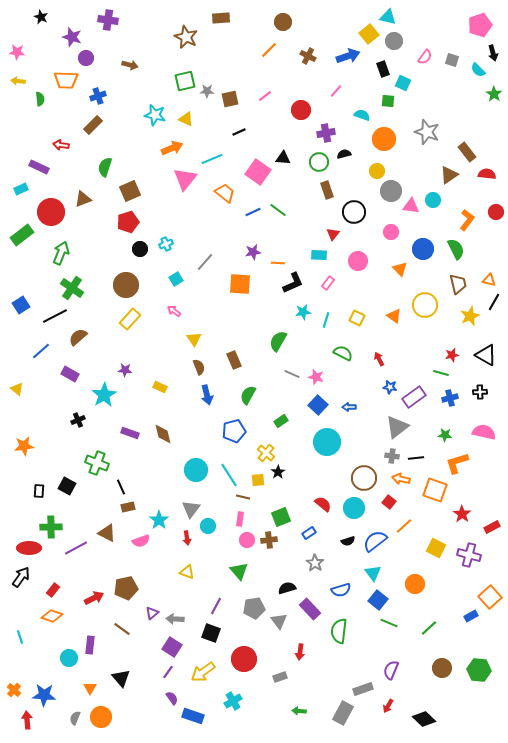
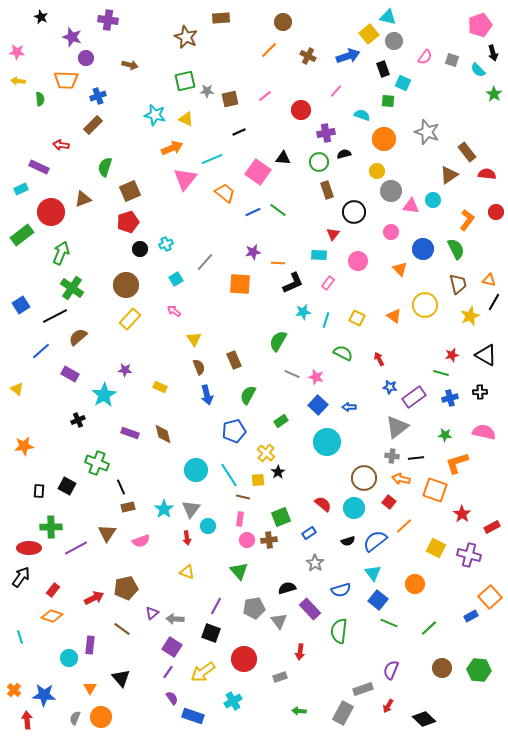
cyan star at (159, 520): moved 5 px right, 11 px up
brown triangle at (107, 533): rotated 36 degrees clockwise
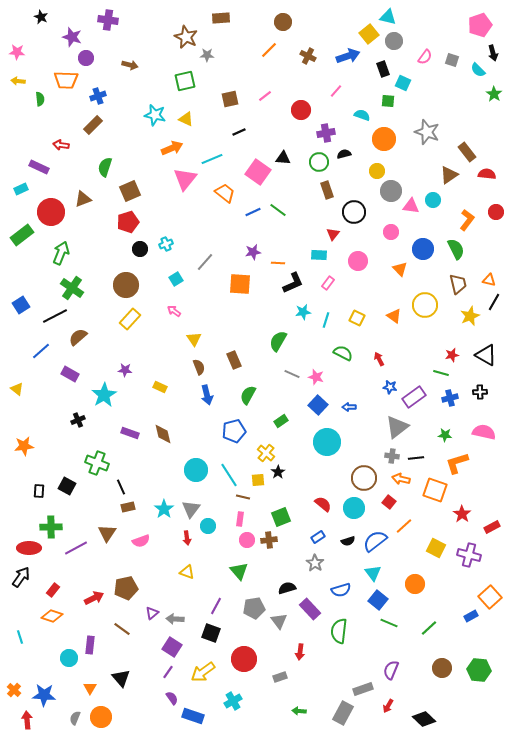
gray star at (207, 91): moved 36 px up
blue rectangle at (309, 533): moved 9 px right, 4 px down
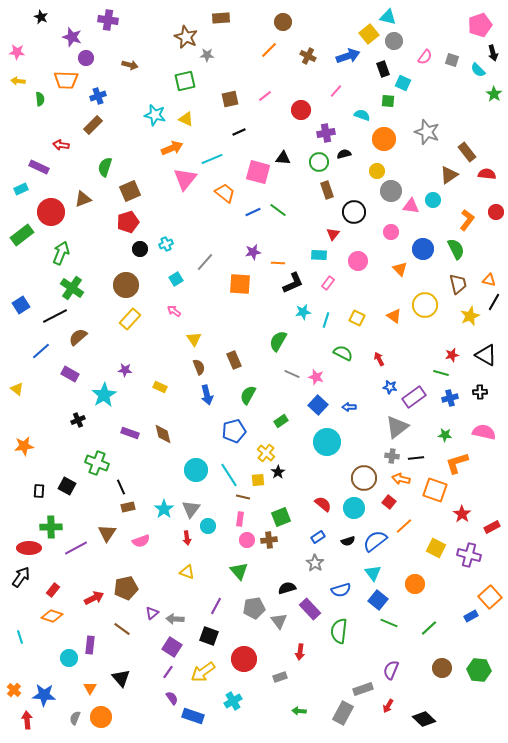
pink square at (258, 172): rotated 20 degrees counterclockwise
black square at (211, 633): moved 2 px left, 3 px down
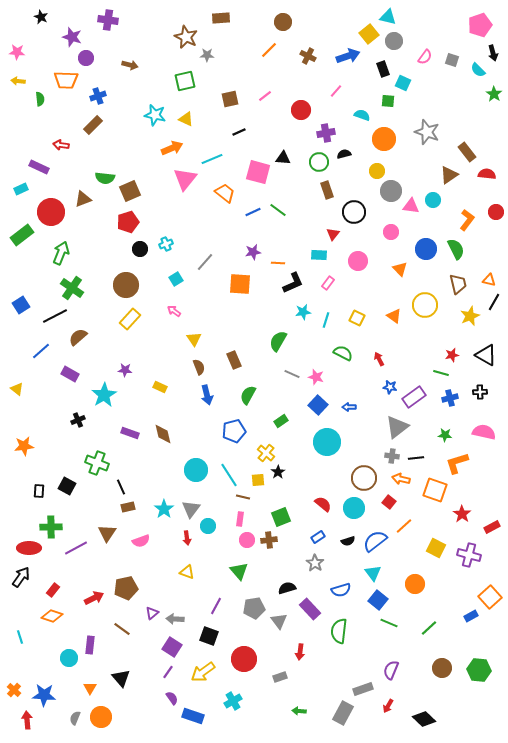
green semicircle at (105, 167): moved 11 px down; rotated 102 degrees counterclockwise
blue circle at (423, 249): moved 3 px right
